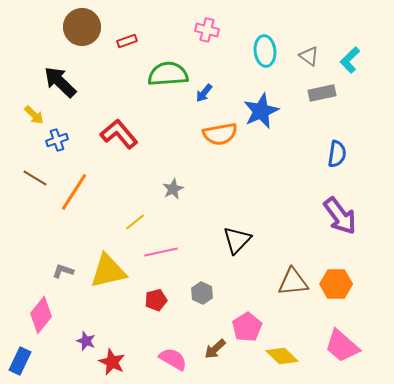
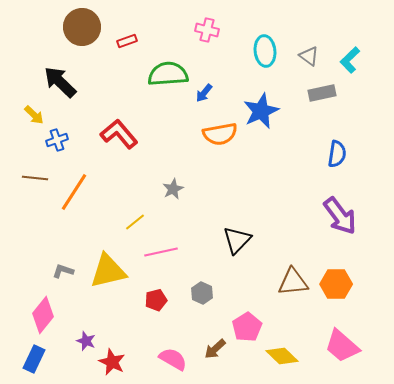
brown line: rotated 25 degrees counterclockwise
pink diamond: moved 2 px right
blue rectangle: moved 14 px right, 2 px up
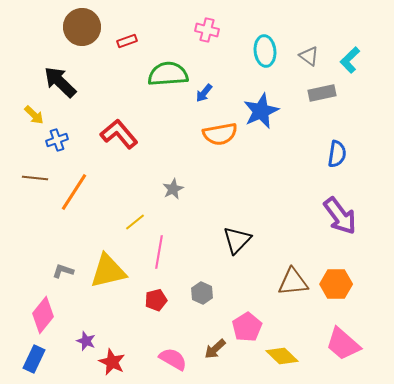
pink line: moved 2 px left; rotated 68 degrees counterclockwise
pink trapezoid: moved 1 px right, 2 px up
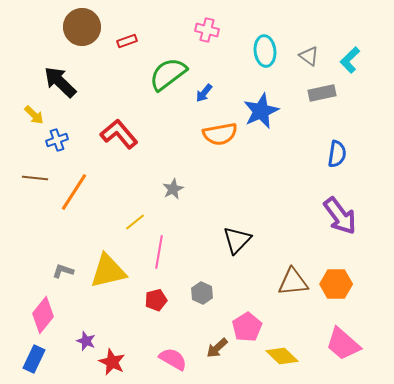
green semicircle: rotated 33 degrees counterclockwise
brown arrow: moved 2 px right, 1 px up
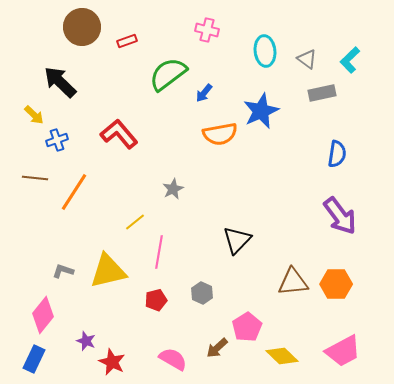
gray triangle: moved 2 px left, 3 px down
pink trapezoid: moved 7 px down; rotated 69 degrees counterclockwise
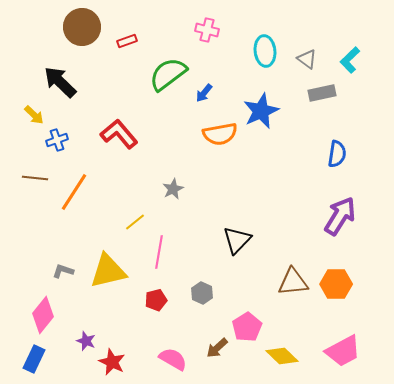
purple arrow: rotated 111 degrees counterclockwise
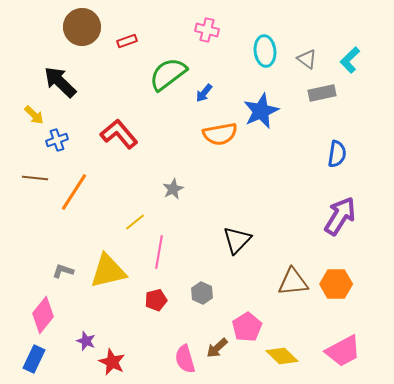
pink semicircle: moved 12 px right; rotated 136 degrees counterclockwise
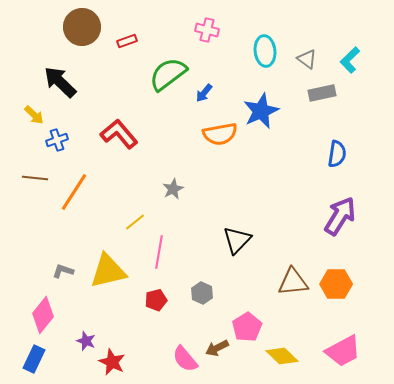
brown arrow: rotated 15 degrees clockwise
pink semicircle: rotated 24 degrees counterclockwise
